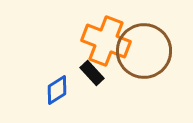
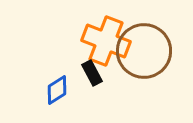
black rectangle: rotated 15 degrees clockwise
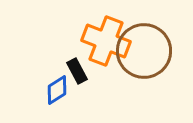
black rectangle: moved 15 px left, 2 px up
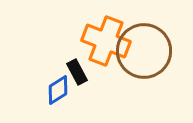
black rectangle: moved 1 px down
blue diamond: moved 1 px right
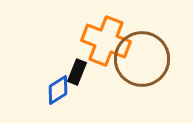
brown circle: moved 2 px left, 8 px down
black rectangle: rotated 50 degrees clockwise
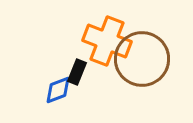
orange cross: moved 1 px right
blue diamond: rotated 12 degrees clockwise
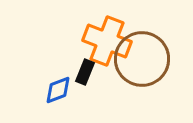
black rectangle: moved 8 px right
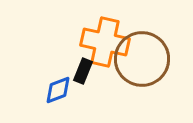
orange cross: moved 2 px left, 1 px down; rotated 9 degrees counterclockwise
black rectangle: moved 2 px left, 1 px up
